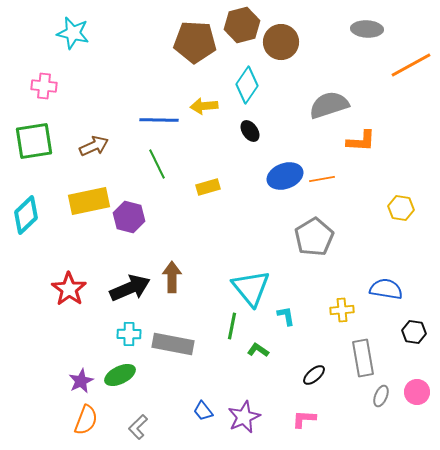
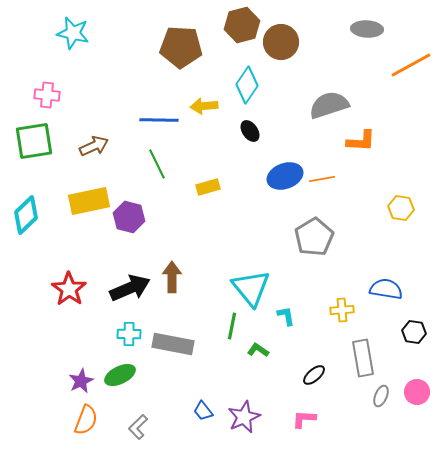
brown pentagon at (195, 42): moved 14 px left, 5 px down
pink cross at (44, 86): moved 3 px right, 9 px down
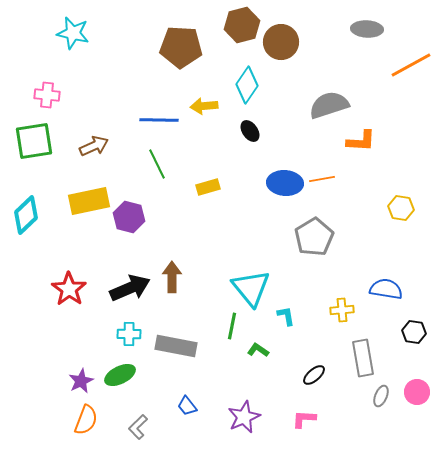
blue ellipse at (285, 176): moved 7 px down; rotated 24 degrees clockwise
gray rectangle at (173, 344): moved 3 px right, 2 px down
blue trapezoid at (203, 411): moved 16 px left, 5 px up
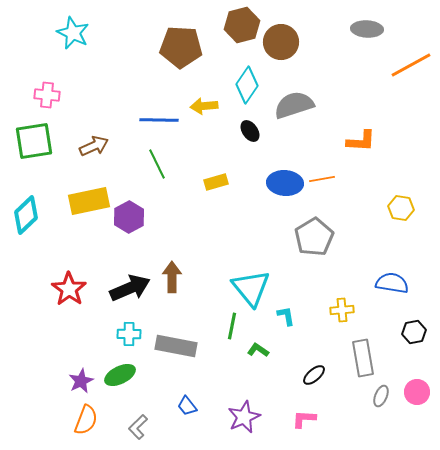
cyan star at (73, 33): rotated 12 degrees clockwise
gray semicircle at (329, 105): moved 35 px left
yellow rectangle at (208, 187): moved 8 px right, 5 px up
purple hexagon at (129, 217): rotated 16 degrees clockwise
blue semicircle at (386, 289): moved 6 px right, 6 px up
black hexagon at (414, 332): rotated 20 degrees counterclockwise
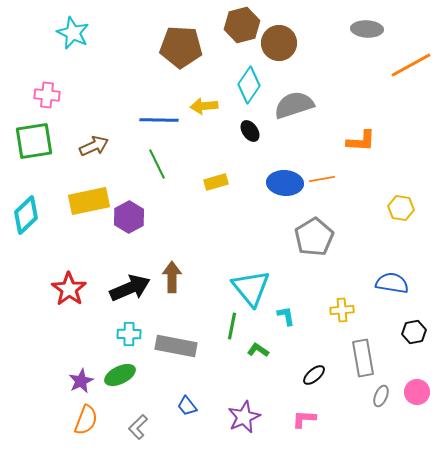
brown circle at (281, 42): moved 2 px left, 1 px down
cyan diamond at (247, 85): moved 2 px right
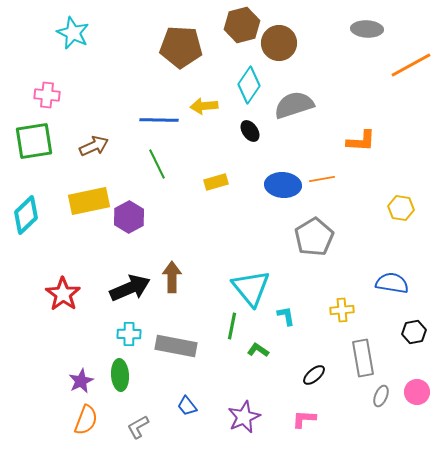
blue ellipse at (285, 183): moved 2 px left, 2 px down
red star at (69, 289): moved 6 px left, 5 px down
green ellipse at (120, 375): rotated 68 degrees counterclockwise
gray L-shape at (138, 427): rotated 15 degrees clockwise
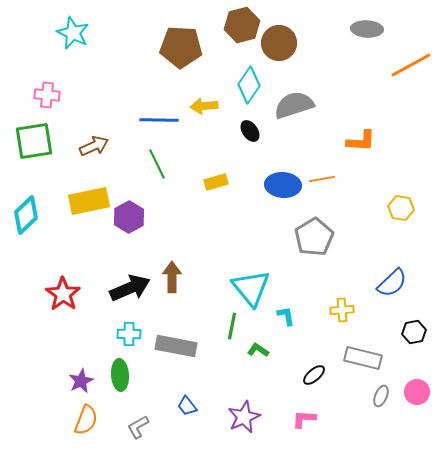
blue semicircle at (392, 283): rotated 128 degrees clockwise
gray rectangle at (363, 358): rotated 66 degrees counterclockwise
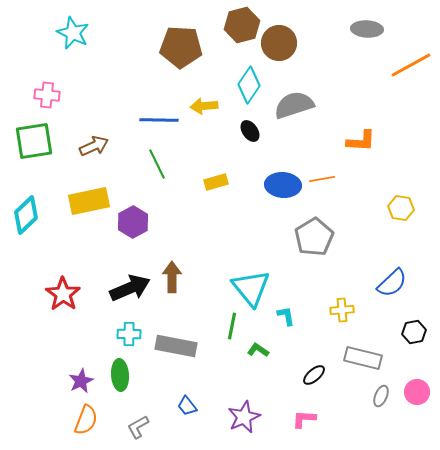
purple hexagon at (129, 217): moved 4 px right, 5 px down
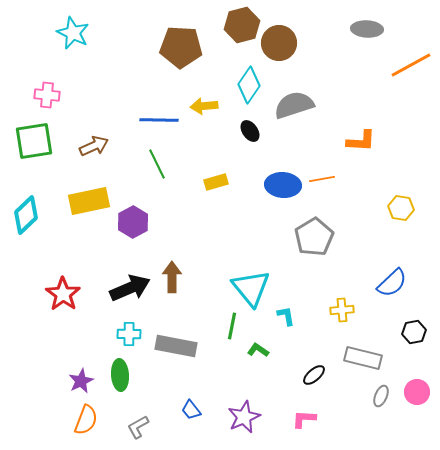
blue trapezoid at (187, 406): moved 4 px right, 4 px down
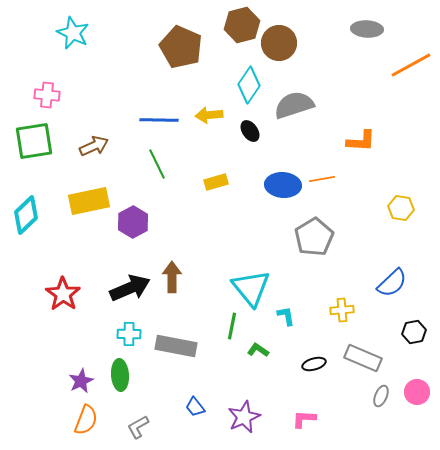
brown pentagon at (181, 47): rotated 21 degrees clockwise
yellow arrow at (204, 106): moved 5 px right, 9 px down
gray rectangle at (363, 358): rotated 9 degrees clockwise
black ellipse at (314, 375): moved 11 px up; rotated 25 degrees clockwise
blue trapezoid at (191, 410): moved 4 px right, 3 px up
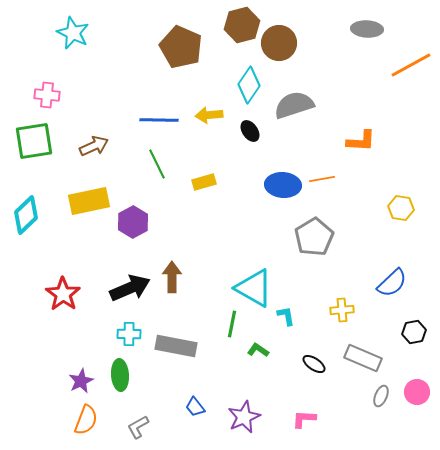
yellow rectangle at (216, 182): moved 12 px left
cyan triangle at (251, 288): moved 3 px right; rotated 21 degrees counterclockwise
green line at (232, 326): moved 2 px up
black ellipse at (314, 364): rotated 50 degrees clockwise
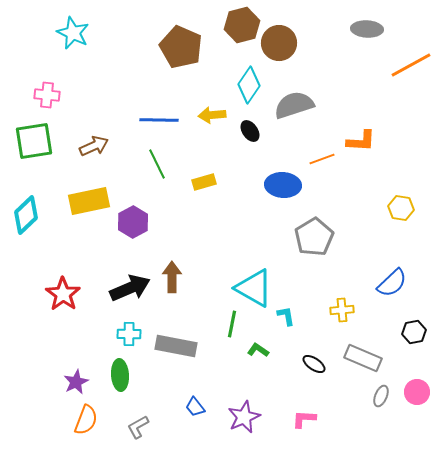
yellow arrow at (209, 115): moved 3 px right
orange line at (322, 179): moved 20 px up; rotated 10 degrees counterclockwise
purple star at (81, 381): moved 5 px left, 1 px down
